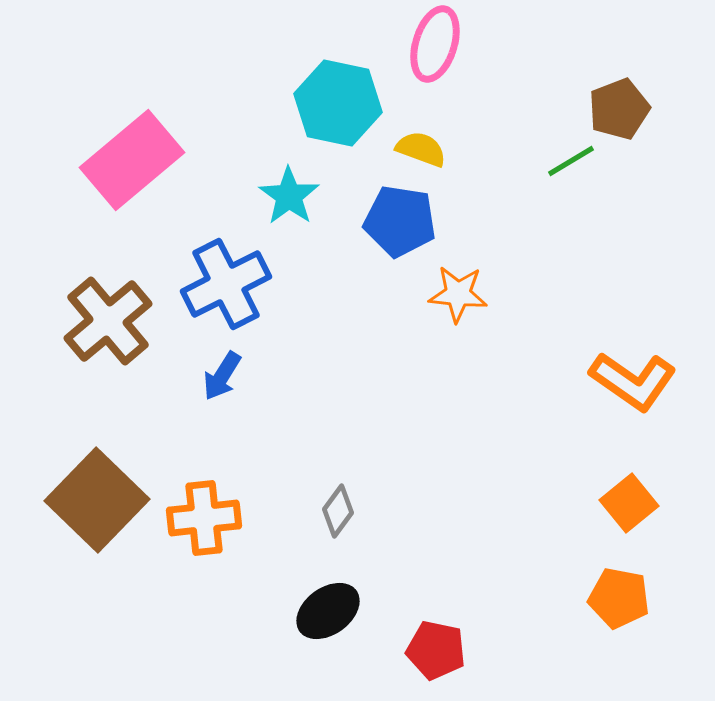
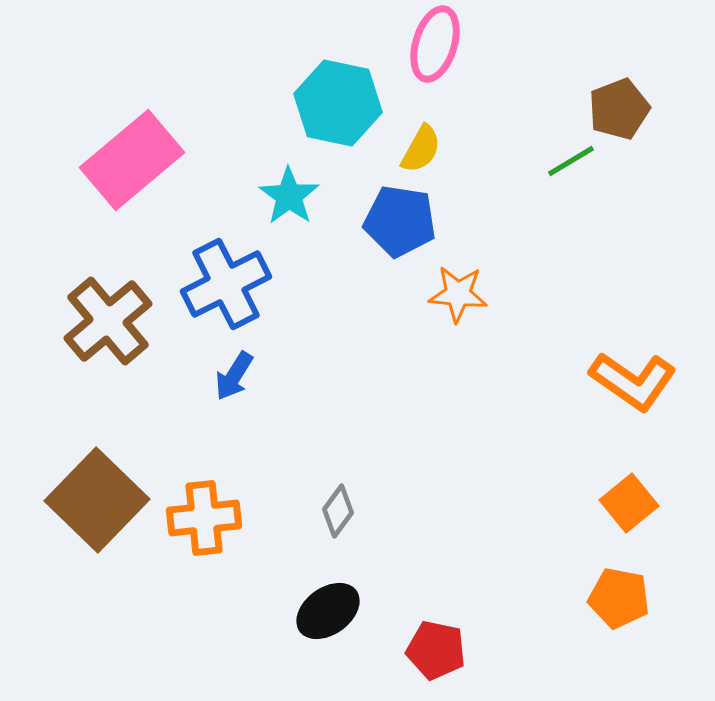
yellow semicircle: rotated 99 degrees clockwise
blue arrow: moved 12 px right
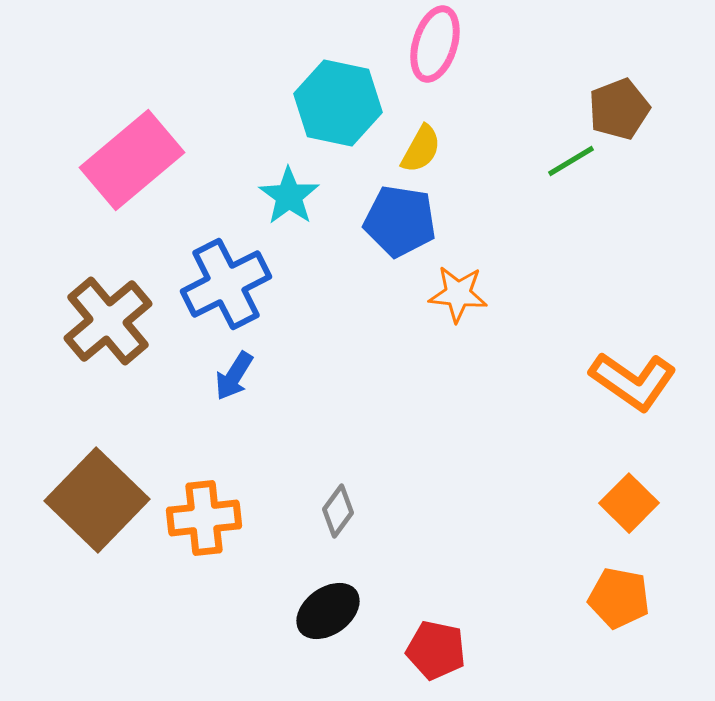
orange square: rotated 6 degrees counterclockwise
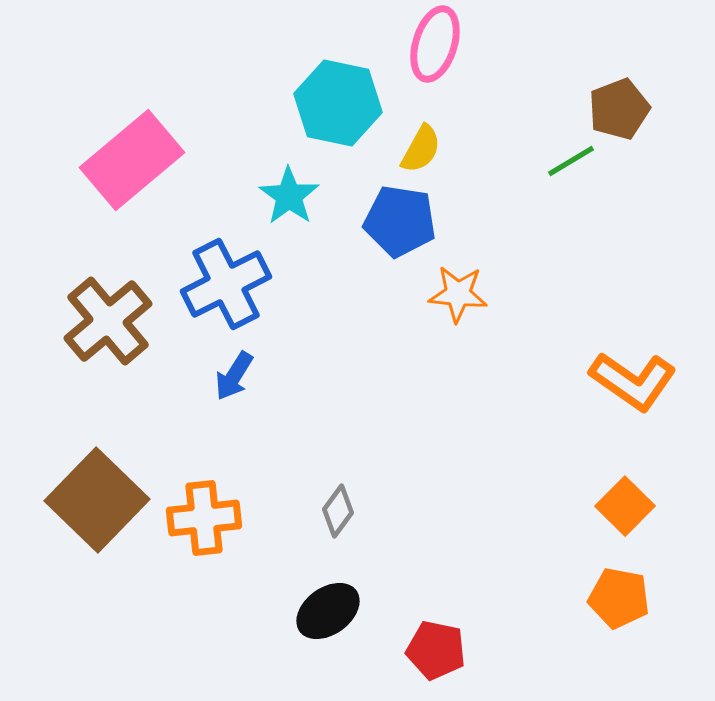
orange square: moved 4 px left, 3 px down
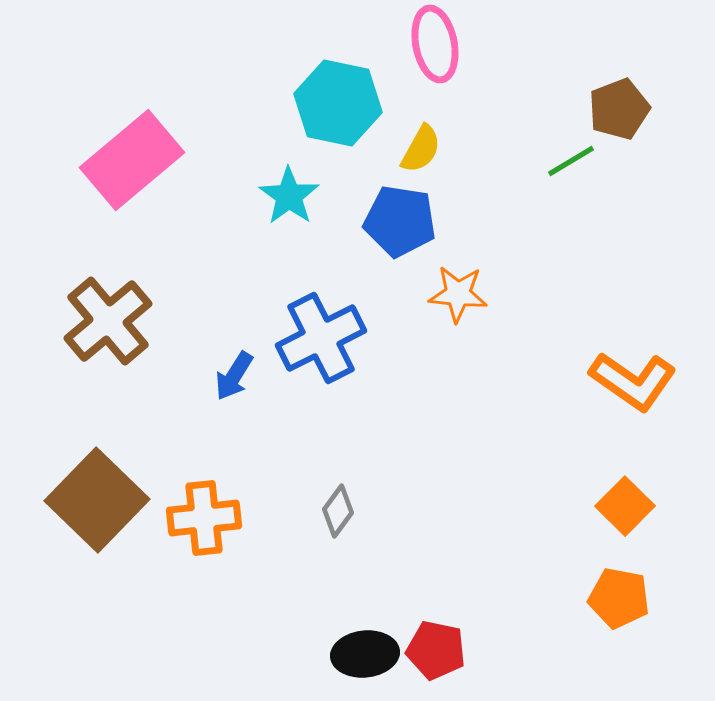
pink ellipse: rotated 28 degrees counterclockwise
blue cross: moved 95 px right, 54 px down
black ellipse: moved 37 px right, 43 px down; rotated 30 degrees clockwise
